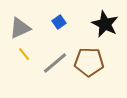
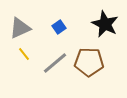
blue square: moved 5 px down
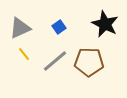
gray line: moved 2 px up
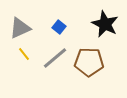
blue square: rotated 16 degrees counterclockwise
gray line: moved 3 px up
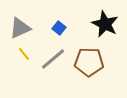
blue square: moved 1 px down
gray line: moved 2 px left, 1 px down
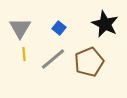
gray triangle: rotated 35 degrees counterclockwise
yellow line: rotated 32 degrees clockwise
brown pentagon: rotated 24 degrees counterclockwise
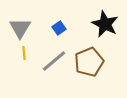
blue square: rotated 16 degrees clockwise
yellow line: moved 1 px up
gray line: moved 1 px right, 2 px down
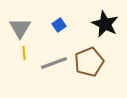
blue square: moved 3 px up
gray line: moved 2 px down; rotated 20 degrees clockwise
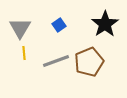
black star: rotated 12 degrees clockwise
gray line: moved 2 px right, 2 px up
